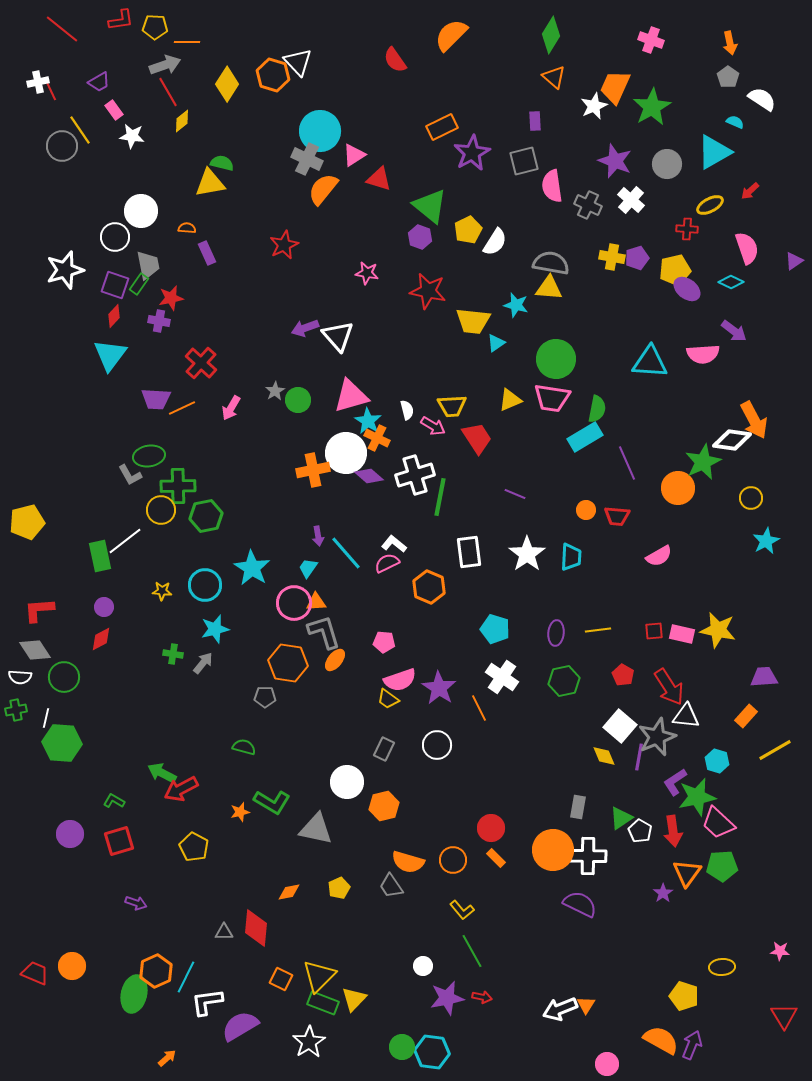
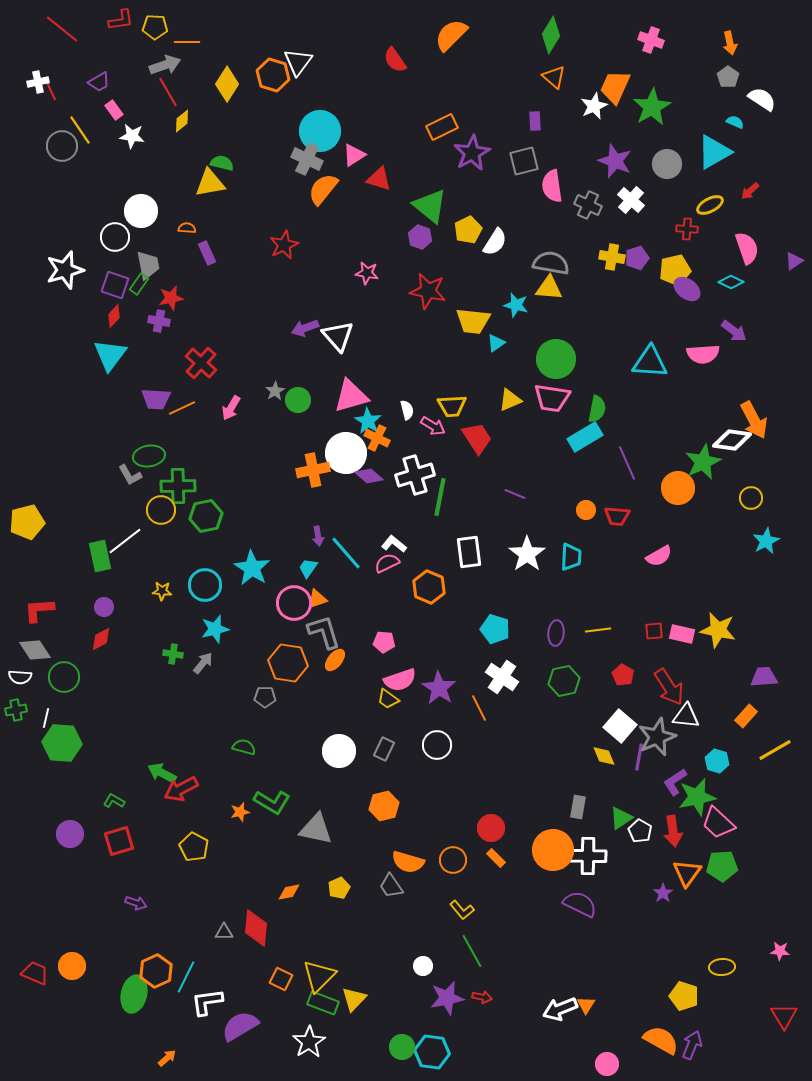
white triangle at (298, 62): rotated 20 degrees clockwise
orange triangle at (316, 602): moved 1 px right, 3 px up; rotated 15 degrees counterclockwise
white circle at (347, 782): moved 8 px left, 31 px up
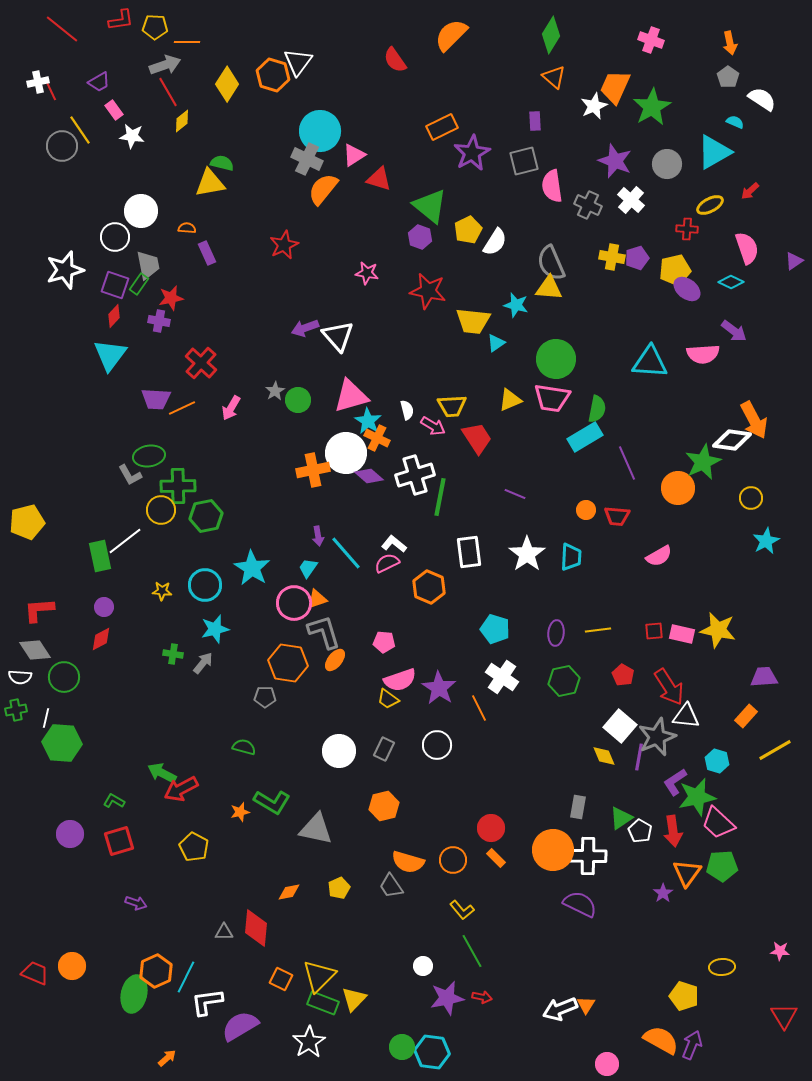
gray semicircle at (551, 263): rotated 123 degrees counterclockwise
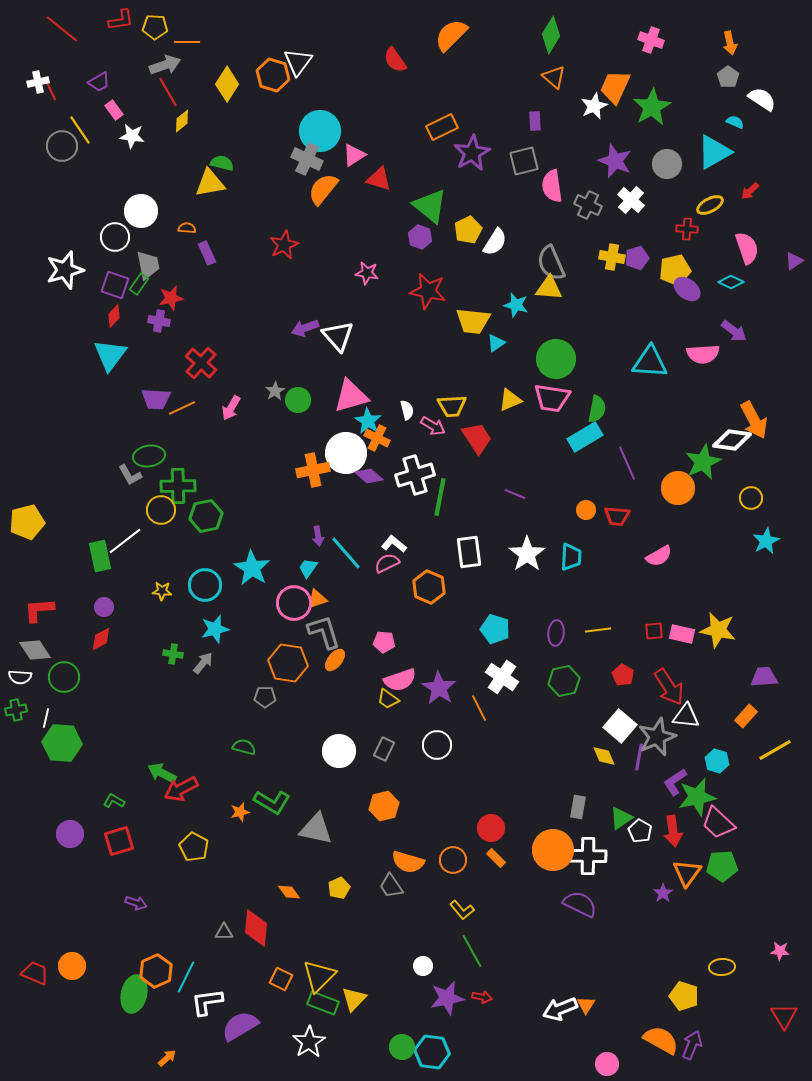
orange diamond at (289, 892): rotated 65 degrees clockwise
